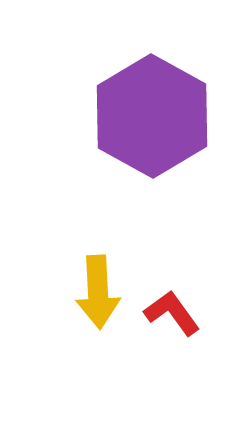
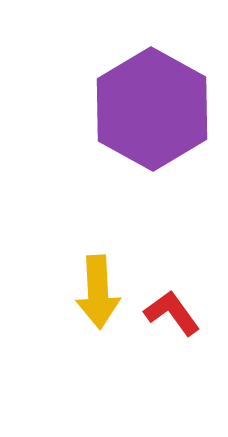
purple hexagon: moved 7 px up
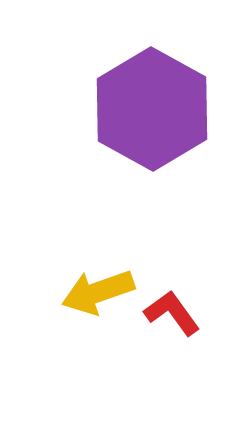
yellow arrow: rotated 74 degrees clockwise
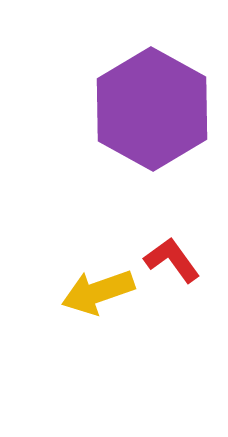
red L-shape: moved 53 px up
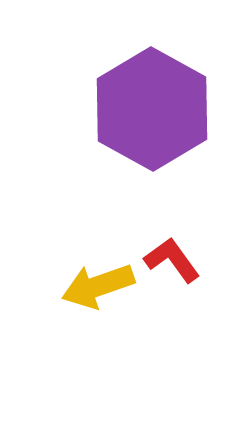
yellow arrow: moved 6 px up
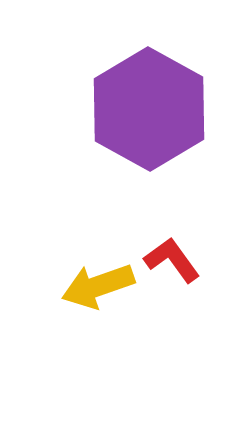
purple hexagon: moved 3 px left
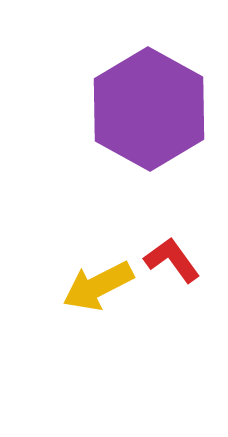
yellow arrow: rotated 8 degrees counterclockwise
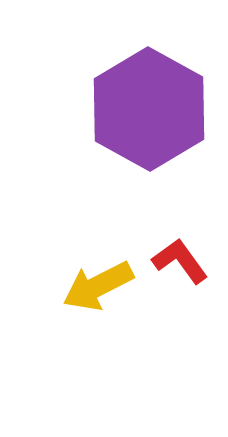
red L-shape: moved 8 px right, 1 px down
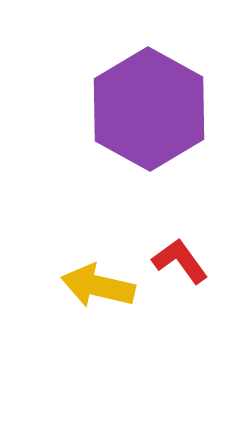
yellow arrow: rotated 40 degrees clockwise
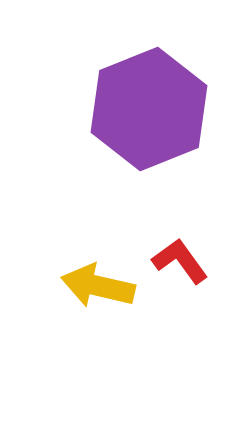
purple hexagon: rotated 9 degrees clockwise
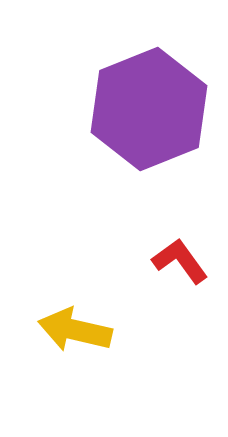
yellow arrow: moved 23 px left, 44 px down
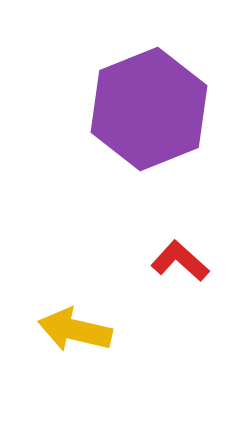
red L-shape: rotated 12 degrees counterclockwise
